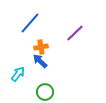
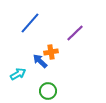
orange cross: moved 10 px right, 5 px down
cyan arrow: rotated 21 degrees clockwise
green circle: moved 3 px right, 1 px up
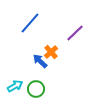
orange cross: rotated 32 degrees counterclockwise
cyan arrow: moved 3 px left, 12 px down
green circle: moved 12 px left, 2 px up
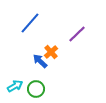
purple line: moved 2 px right, 1 px down
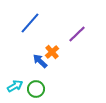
orange cross: moved 1 px right
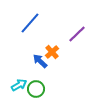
cyan arrow: moved 4 px right, 1 px up
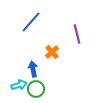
blue line: moved 1 px right, 1 px up
purple line: rotated 60 degrees counterclockwise
blue arrow: moved 7 px left, 8 px down; rotated 35 degrees clockwise
cyan arrow: rotated 14 degrees clockwise
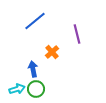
blue line: moved 4 px right, 1 px up; rotated 10 degrees clockwise
cyan arrow: moved 2 px left, 4 px down
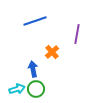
blue line: rotated 20 degrees clockwise
purple line: rotated 24 degrees clockwise
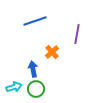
cyan arrow: moved 3 px left, 2 px up
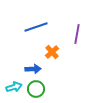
blue line: moved 1 px right, 6 px down
blue arrow: rotated 98 degrees clockwise
